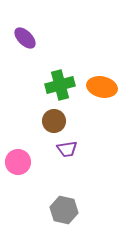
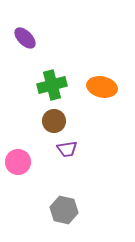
green cross: moved 8 px left
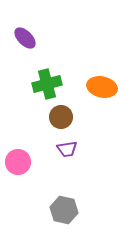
green cross: moved 5 px left, 1 px up
brown circle: moved 7 px right, 4 px up
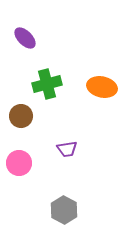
brown circle: moved 40 px left, 1 px up
pink circle: moved 1 px right, 1 px down
gray hexagon: rotated 16 degrees clockwise
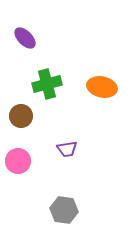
pink circle: moved 1 px left, 2 px up
gray hexagon: rotated 20 degrees counterclockwise
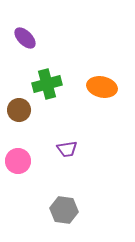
brown circle: moved 2 px left, 6 px up
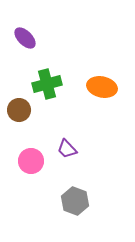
purple trapezoid: rotated 55 degrees clockwise
pink circle: moved 13 px right
gray hexagon: moved 11 px right, 9 px up; rotated 12 degrees clockwise
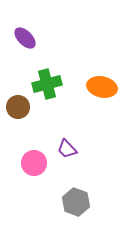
brown circle: moved 1 px left, 3 px up
pink circle: moved 3 px right, 2 px down
gray hexagon: moved 1 px right, 1 px down
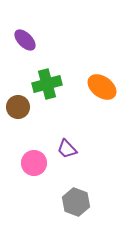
purple ellipse: moved 2 px down
orange ellipse: rotated 24 degrees clockwise
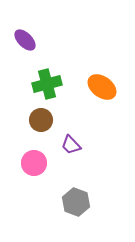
brown circle: moved 23 px right, 13 px down
purple trapezoid: moved 4 px right, 4 px up
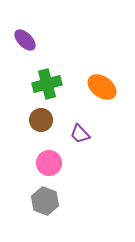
purple trapezoid: moved 9 px right, 11 px up
pink circle: moved 15 px right
gray hexagon: moved 31 px left, 1 px up
